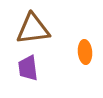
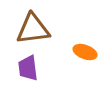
orange ellipse: rotated 65 degrees counterclockwise
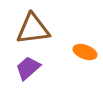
purple trapezoid: rotated 56 degrees clockwise
